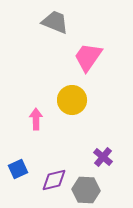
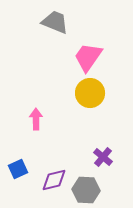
yellow circle: moved 18 px right, 7 px up
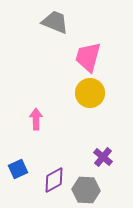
pink trapezoid: rotated 20 degrees counterclockwise
purple diamond: rotated 16 degrees counterclockwise
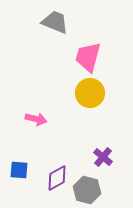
pink arrow: rotated 105 degrees clockwise
blue square: moved 1 px right, 1 px down; rotated 30 degrees clockwise
purple diamond: moved 3 px right, 2 px up
gray hexagon: moved 1 px right; rotated 12 degrees clockwise
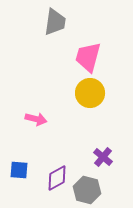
gray trapezoid: rotated 76 degrees clockwise
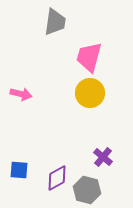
pink trapezoid: moved 1 px right
pink arrow: moved 15 px left, 25 px up
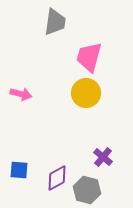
yellow circle: moved 4 px left
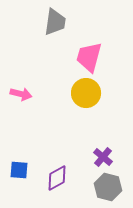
gray hexagon: moved 21 px right, 3 px up
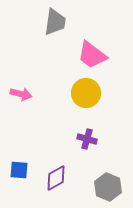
pink trapezoid: moved 3 px right, 2 px up; rotated 68 degrees counterclockwise
purple cross: moved 16 px left, 18 px up; rotated 24 degrees counterclockwise
purple diamond: moved 1 px left
gray hexagon: rotated 8 degrees clockwise
